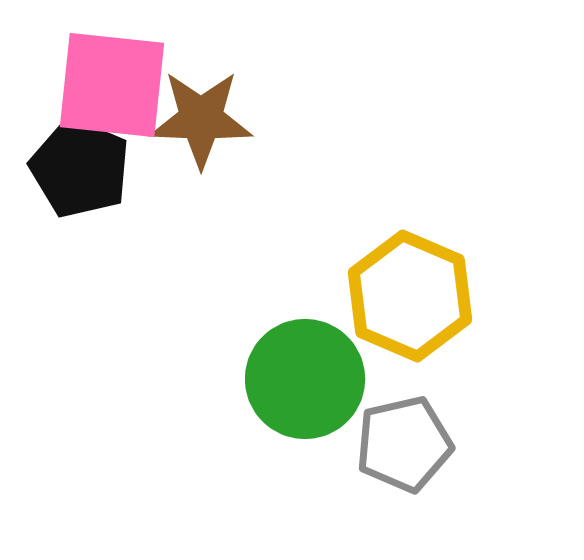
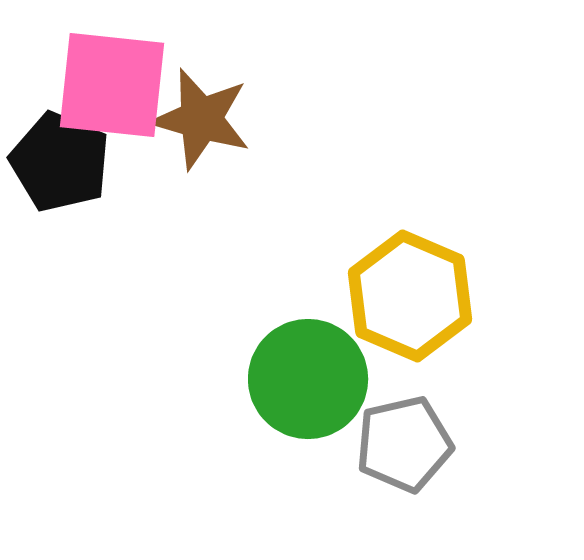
brown star: rotated 14 degrees clockwise
black pentagon: moved 20 px left, 6 px up
green circle: moved 3 px right
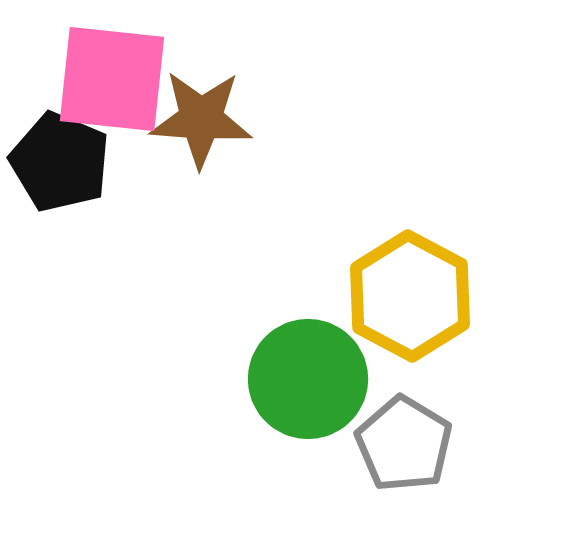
pink square: moved 6 px up
brown star: rotated 12 degrees counterclockwise
yellow hexagon: rotated 5 degrees clockwise
gray pentagon: rotated 28 degrees counterclockwise
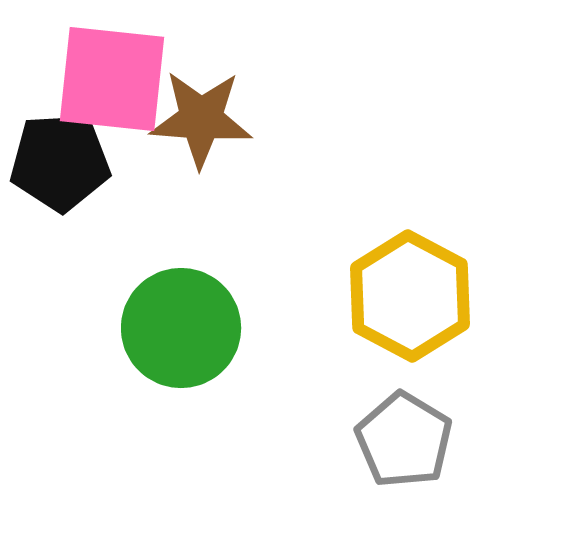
black pentagon: rotated 26 degrees counterclockwise
green circle: moved 127 px left, 51 px up
gray pentagon: moved 4 px up
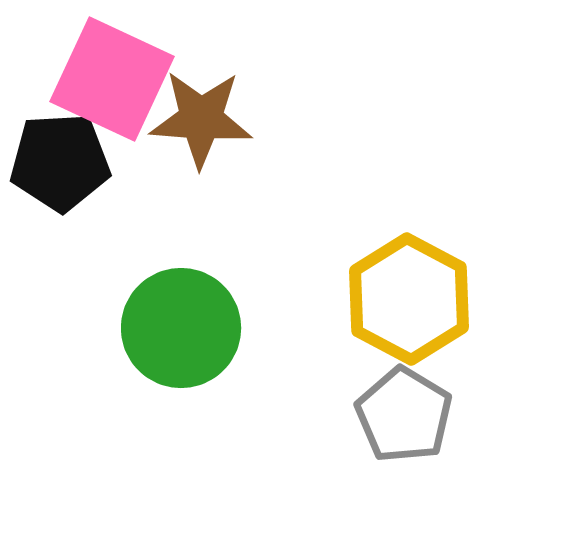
pink square: rotated 19 degrees clockwise
yellow hexagon: moved 1 px left, 3 px down
gray pentagon: moved 25 px up
